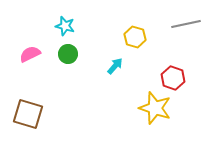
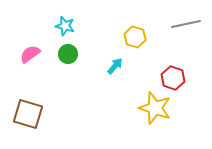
pink semicircle: rotated 10 degrees counterclockwise
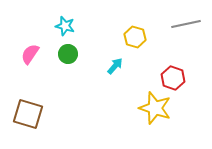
pink semicircle: rotated 20 degrees counterclockwise
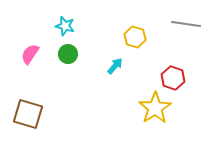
gray line: rotated 20 degrees clockwise
yellow star: rotated 20 degrees clockwise
